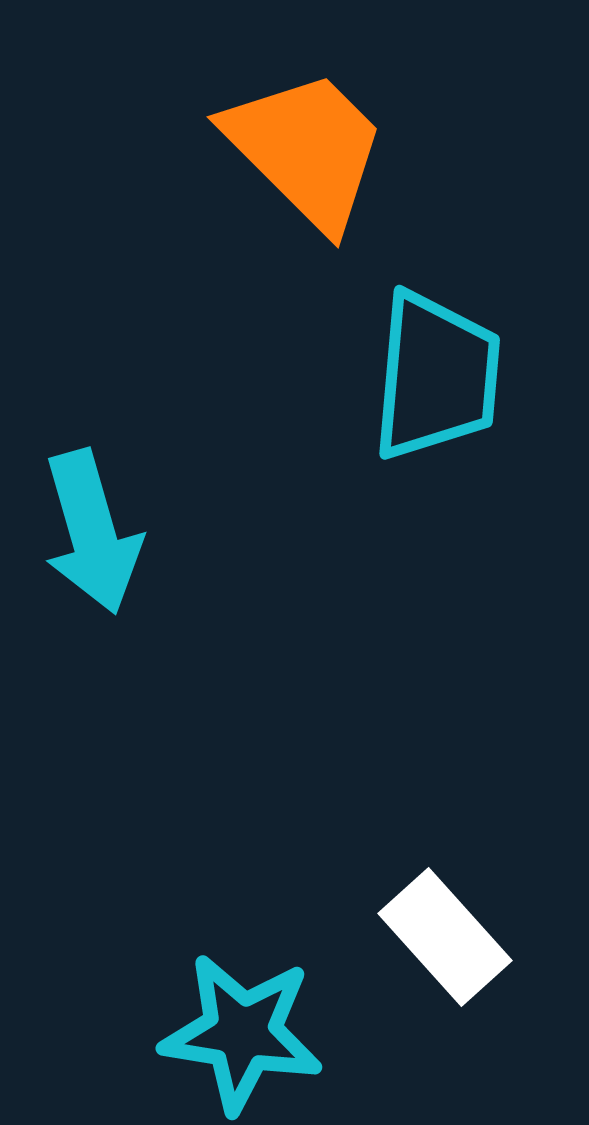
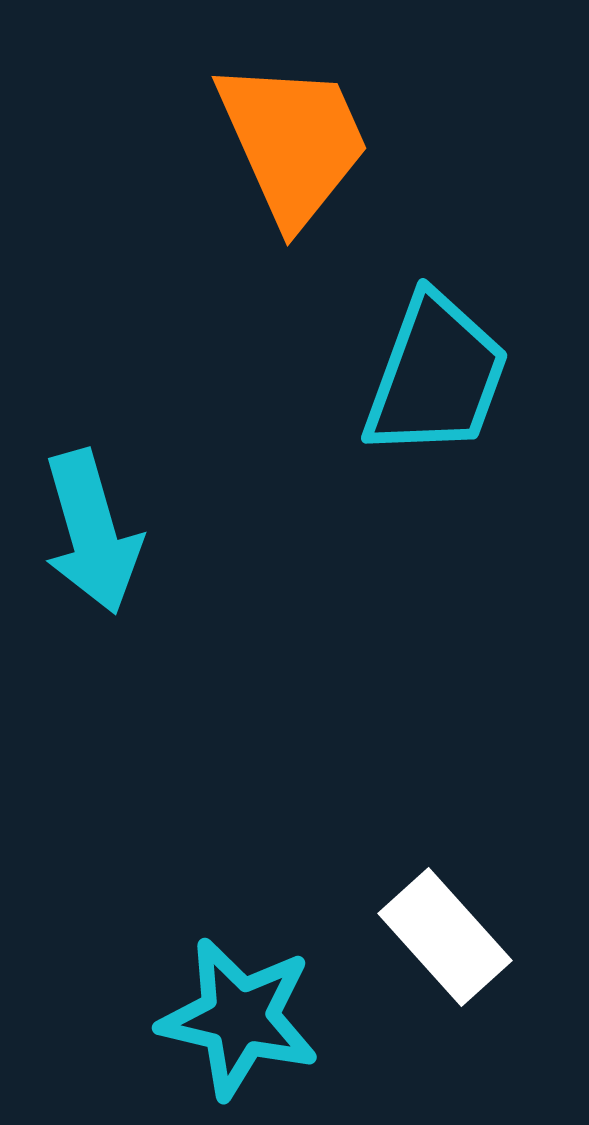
orange trapezoid: moved 13 px left, 7 px up; rotated 21 degrees clockwise
cyan trapezoid: rotated 15 degrees clockwise
cyan star: moved 3 px left, 15 px up; rotated 4 degrees clockwise
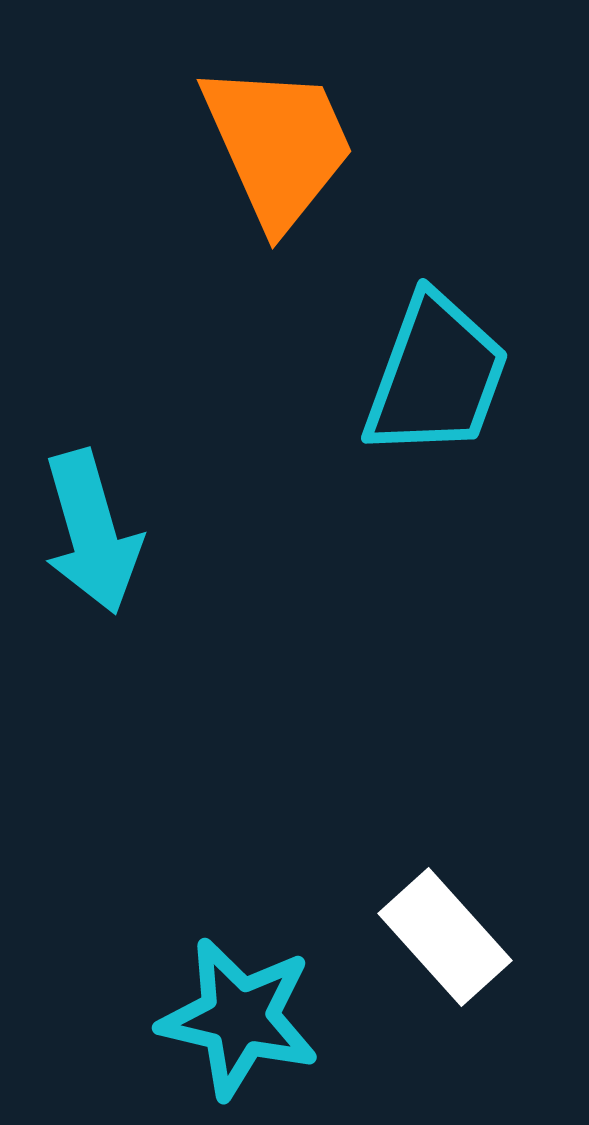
orange trapezoid: moved 15 px left, 3 px down
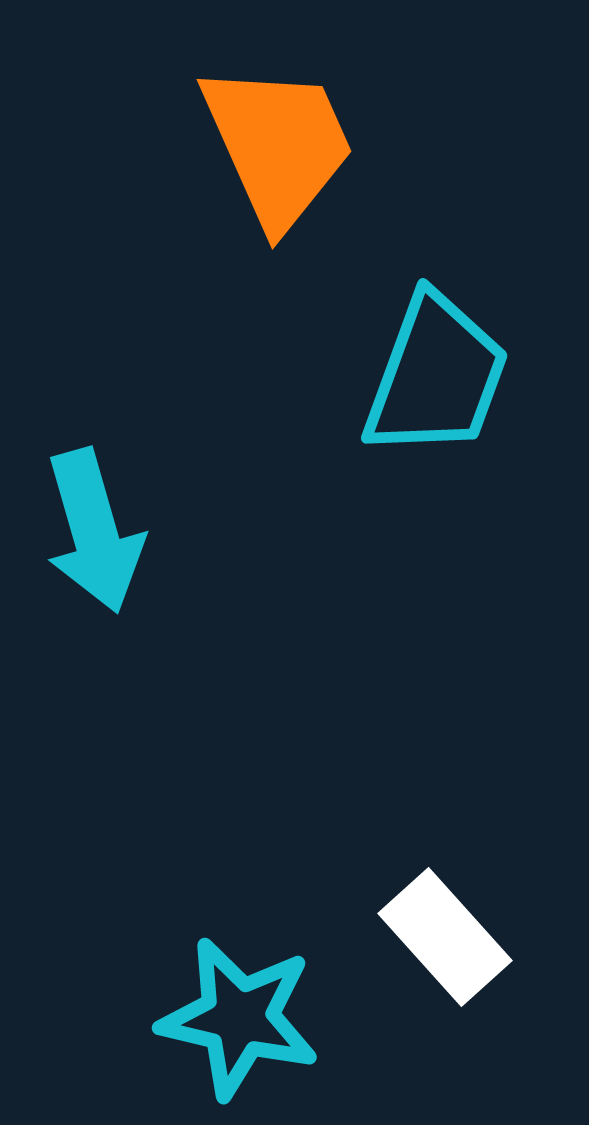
cyan arrow: moved 2 px right, 1 px up
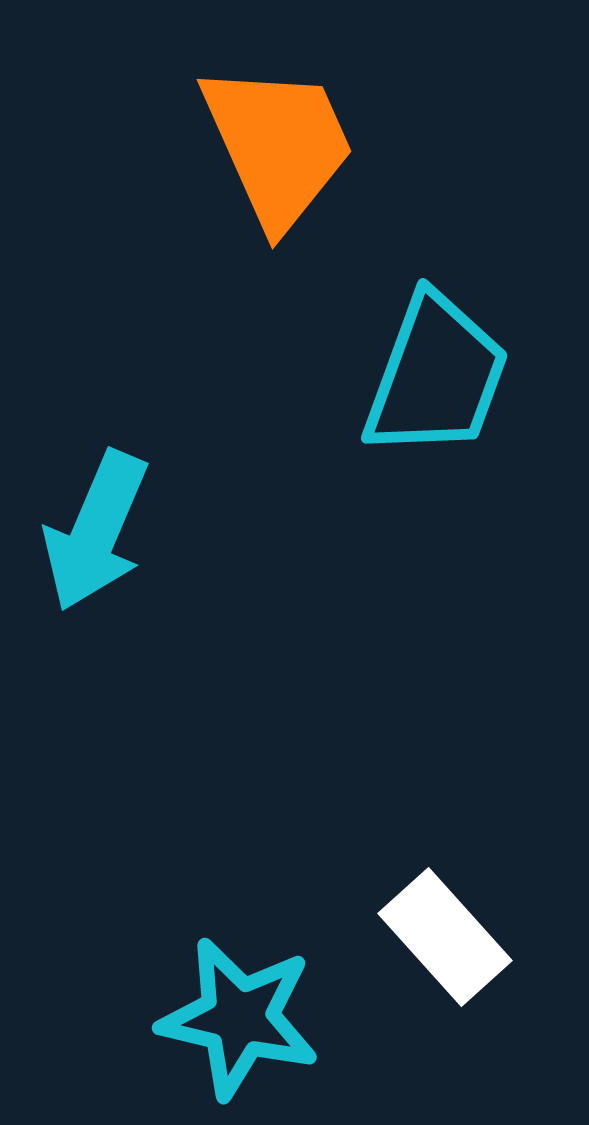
cyan arrow: moved 2 px right; rotated 39 degrees clockwise
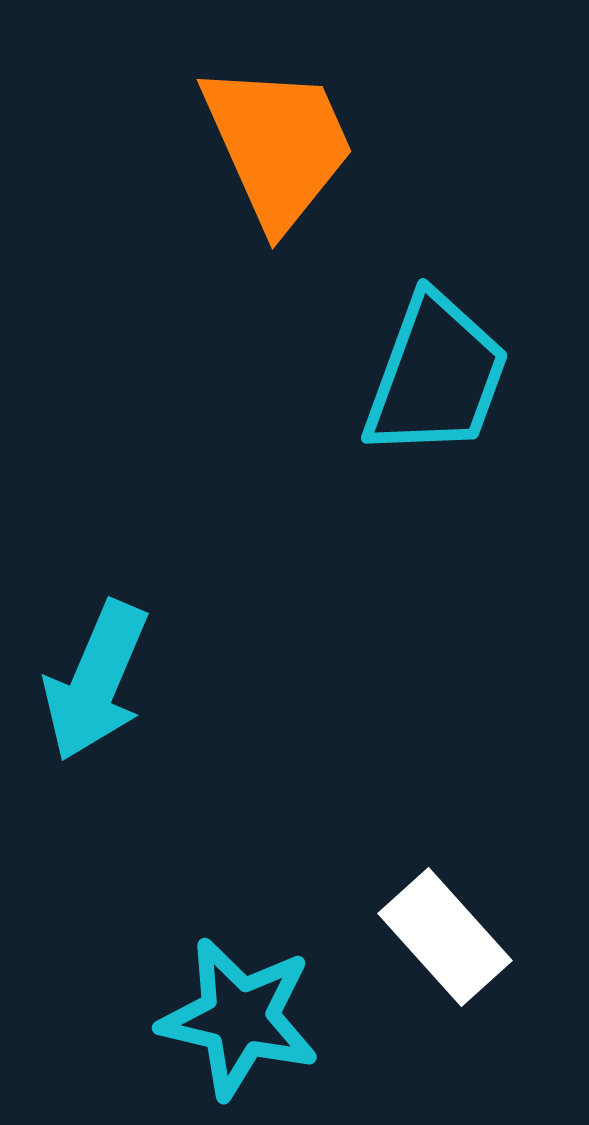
cyan arrow: moved 150 px down
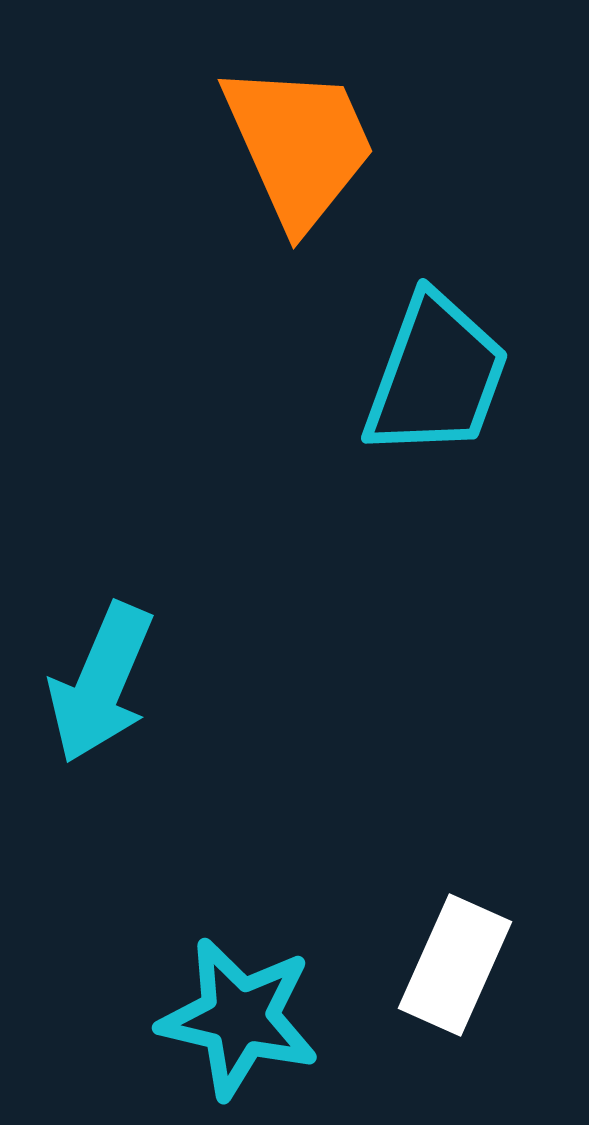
orange trapezoid: moved 21 px right
cyan arrow: moved 5 px right, 2 px down
white rectangle: moved 10 px right, 28 px down; rotated 66 degrees clockwise
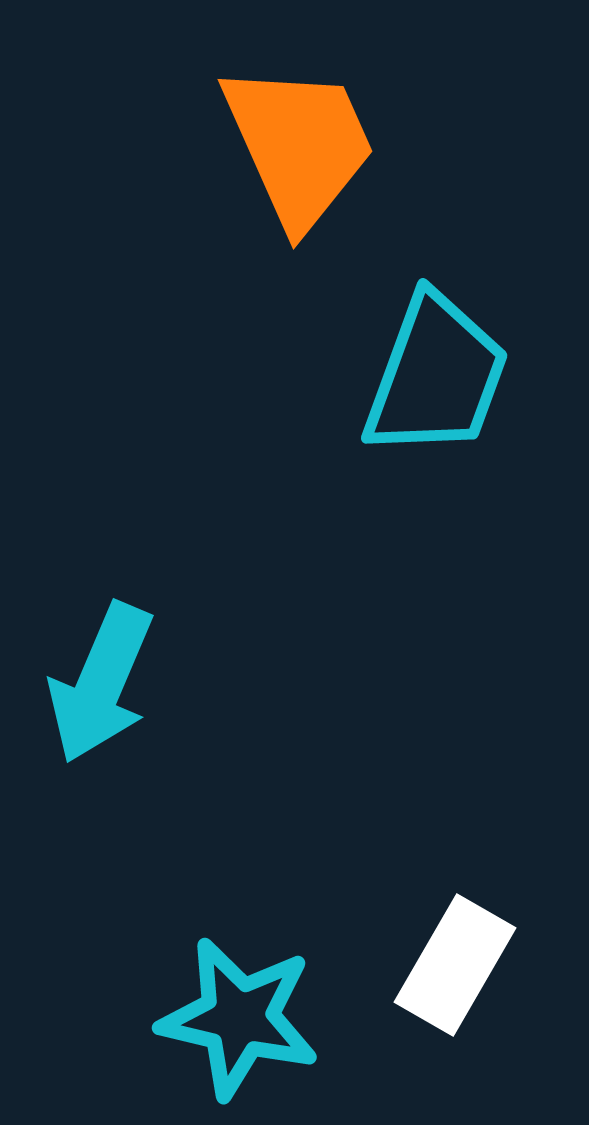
white rectangle: rotated 6 degrees clockwise
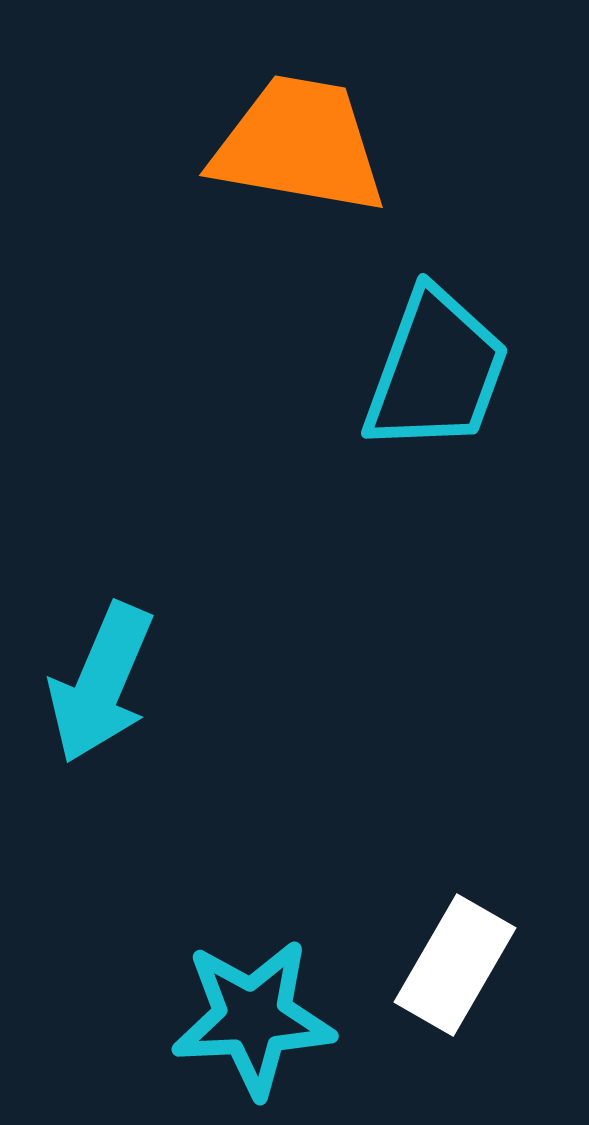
orange trapezoid: rotated 56 degrees counterclockwise
cyan trapezoid: moved 5 px up
cyan star: moved 14 px right; rotated 16 degrees counterclockwise
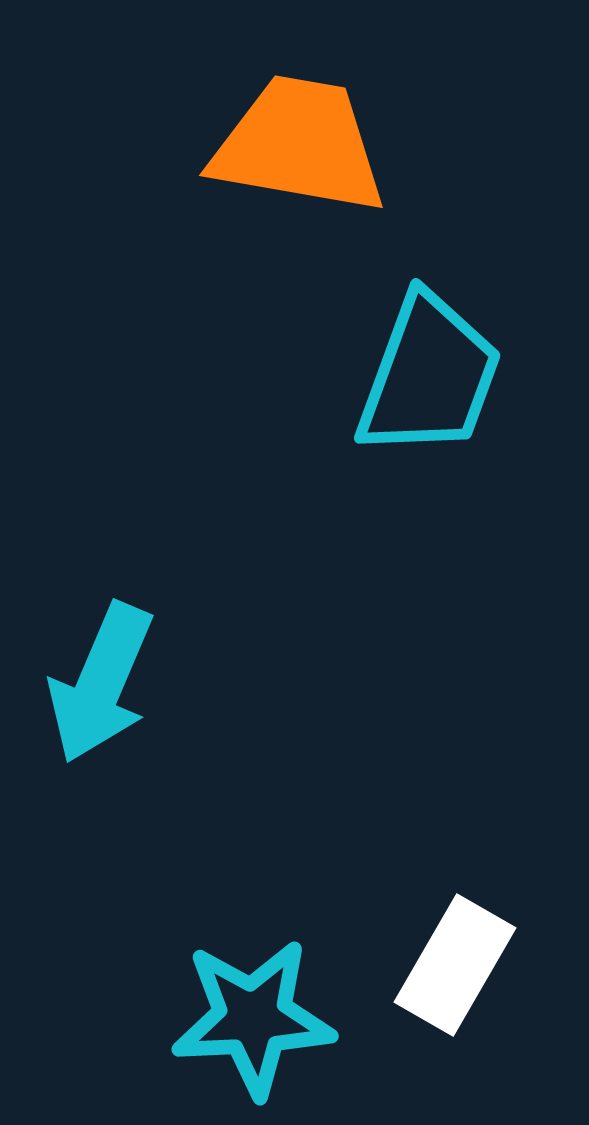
cyan trapezoid: moved 7 px left, 5 px down
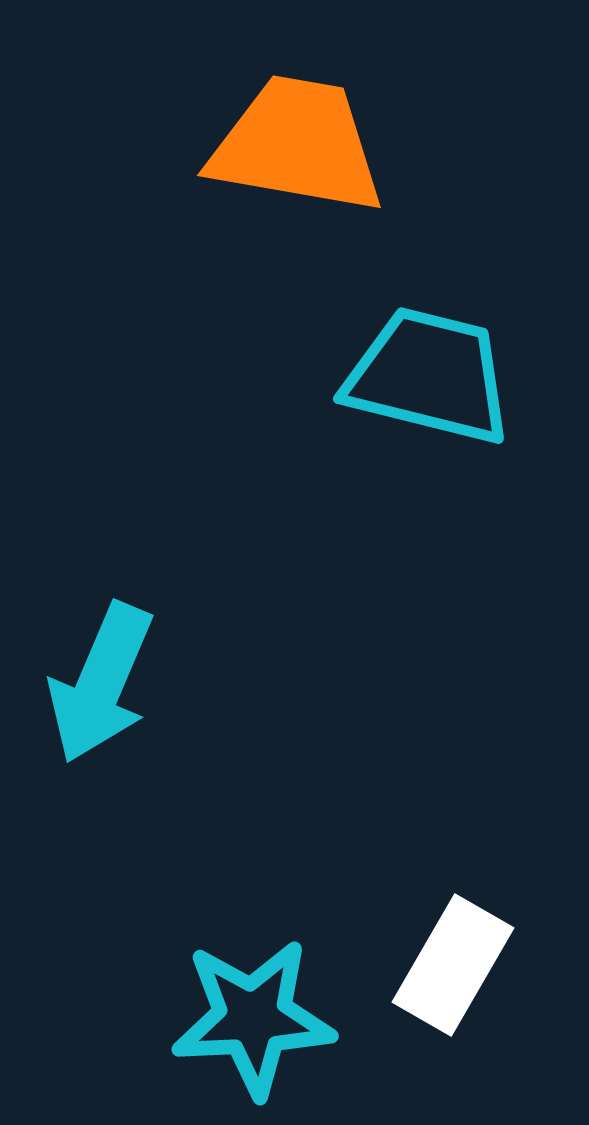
orange trapezoid: moved 2 px left
cyan trapezoid: rotated 96 degrees counterclockwise
white rectangle: moved 2 px left
